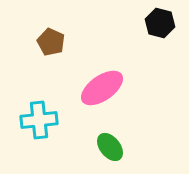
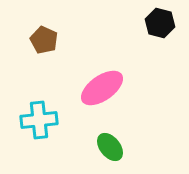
brown pentagon: moved 7 px left, 2 px up
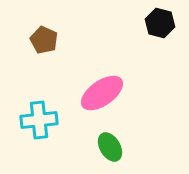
pink ellipse: moved 5 px down
green ellipse: rotated 8 degrees clockwise
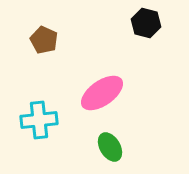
black hexagon: moved 14 px left
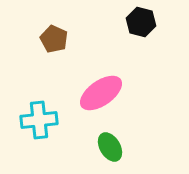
black hexagon: moved 5 px left, 1 px up
brown pentagon: moved 10 px right, 1 px up
pink ellipse: moved 1 px left
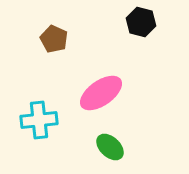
green ellipse: rotated 16 degrees counterclockwise
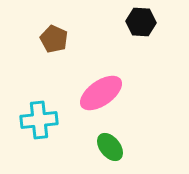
black hexagon: rotated 12 degrees counterclockwise
green ellipse: rotated 8 degrees clockwise
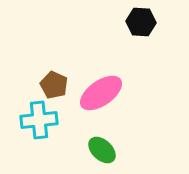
brown pentagon: moved 46 px down
green ellipse: moved 8 px left, 3 px down; rotated 8 degrees counterclockwise
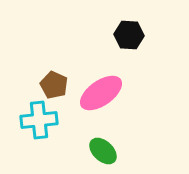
black hexagon: moved 12 px left, 13 px down
green ellipse: moved 1 px right, 1 px down
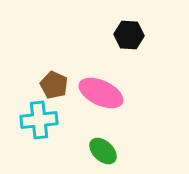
pink ellipse: rotated 60 degrees clockwise
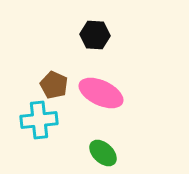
black hexagon: moved 34 px left
green ellipse: moved 2 px down
